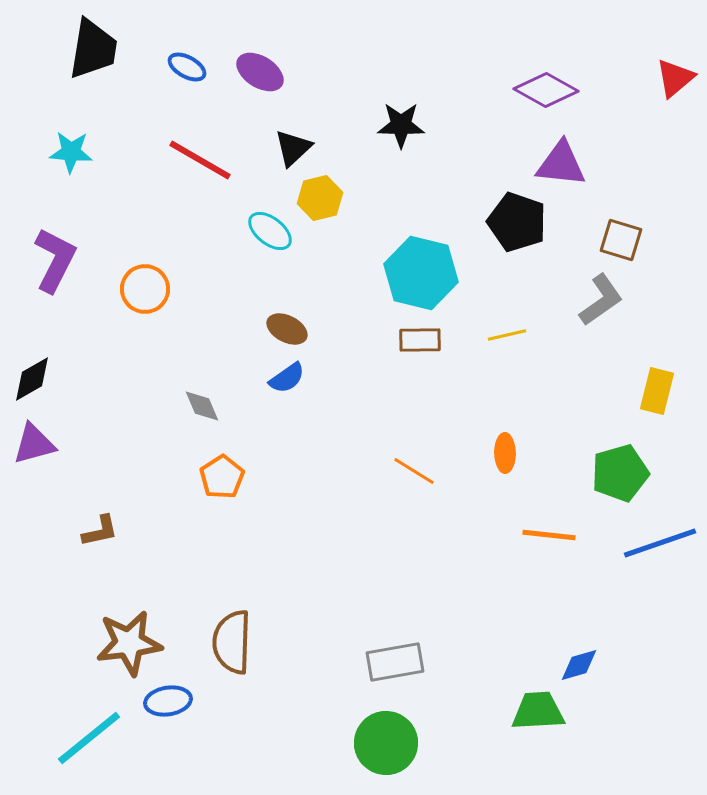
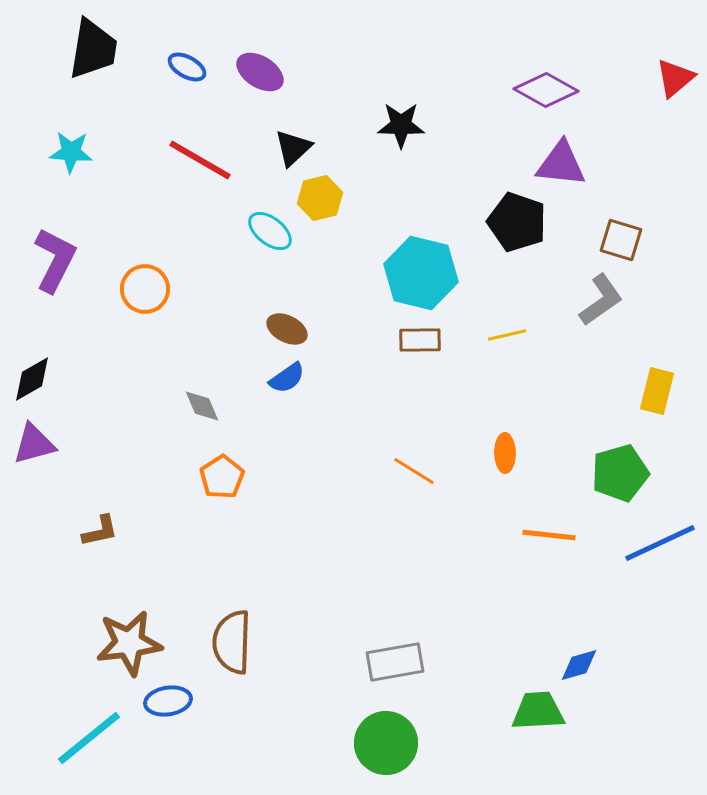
blue line at (660, 543): rotated 6 degrees counterclockwise
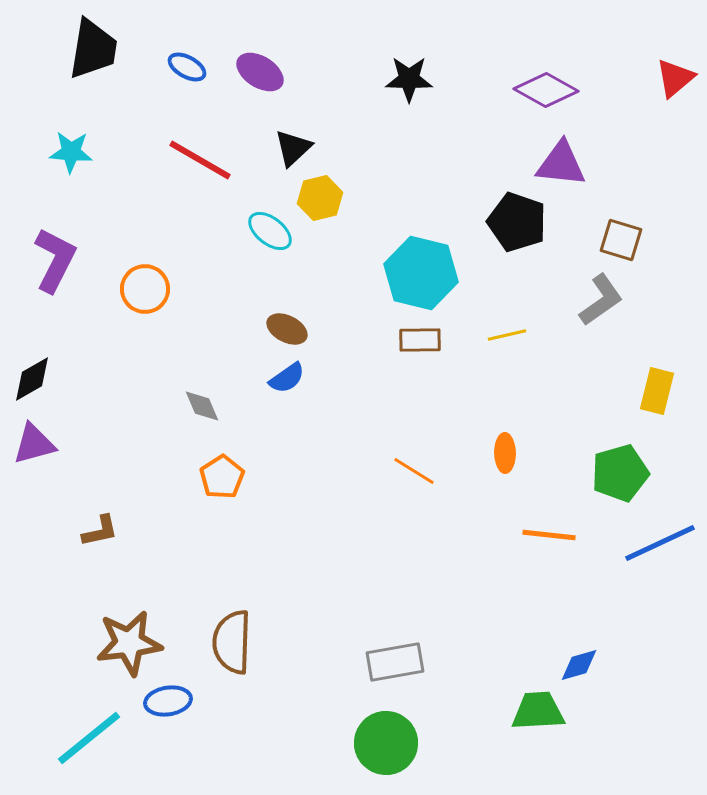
black star at (401, 125): moved 8 px right, 46 px up
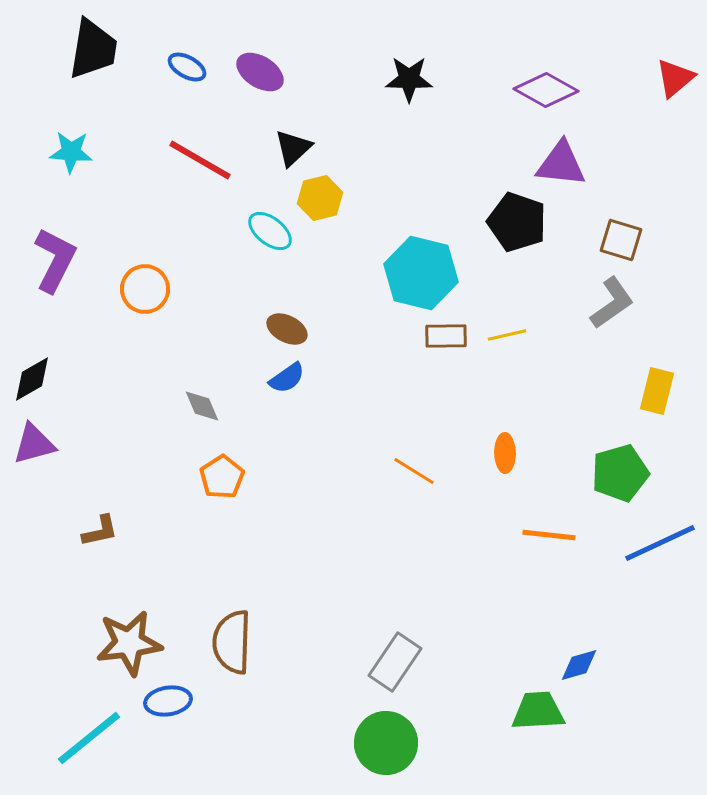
gray L-shape at (601, 300): moved 11 px right, 3 px down
brown rectangle at (420, 340): moved 26 px right, 4 px up
gray rectangle at (395, 662): rotated 46 degrees counterclockwise
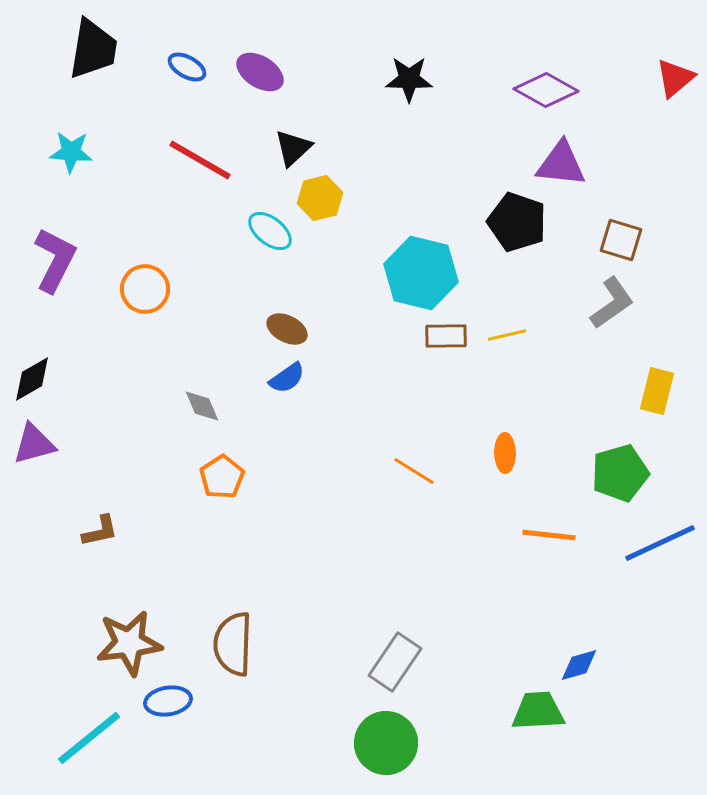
brown semicircle at (232, 642): moved 1 px right, 2 px down
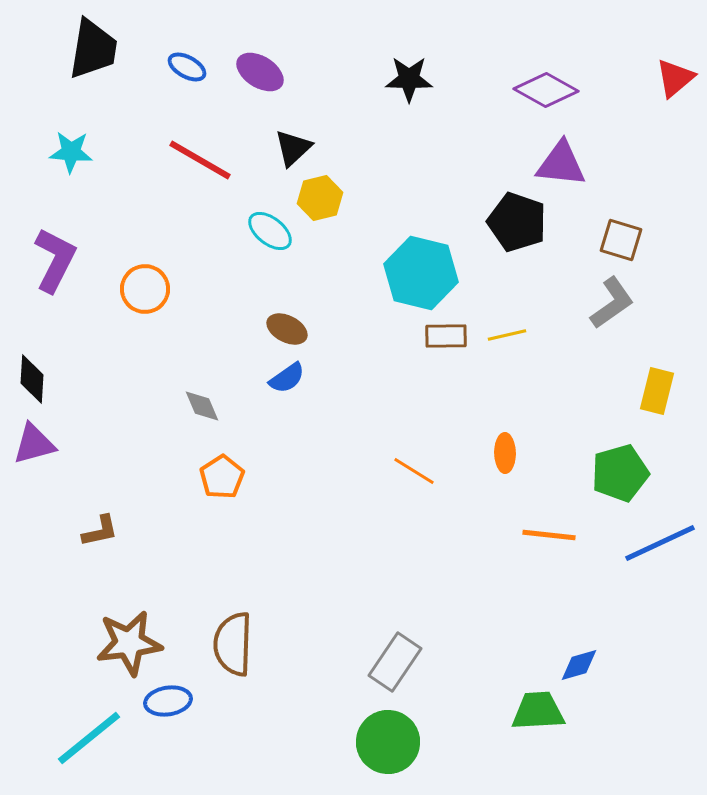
black diamond at (32, 379): rotated 57 degrees counterclockwise
green circle at (386, 743): moved 2 px right, 1 px up
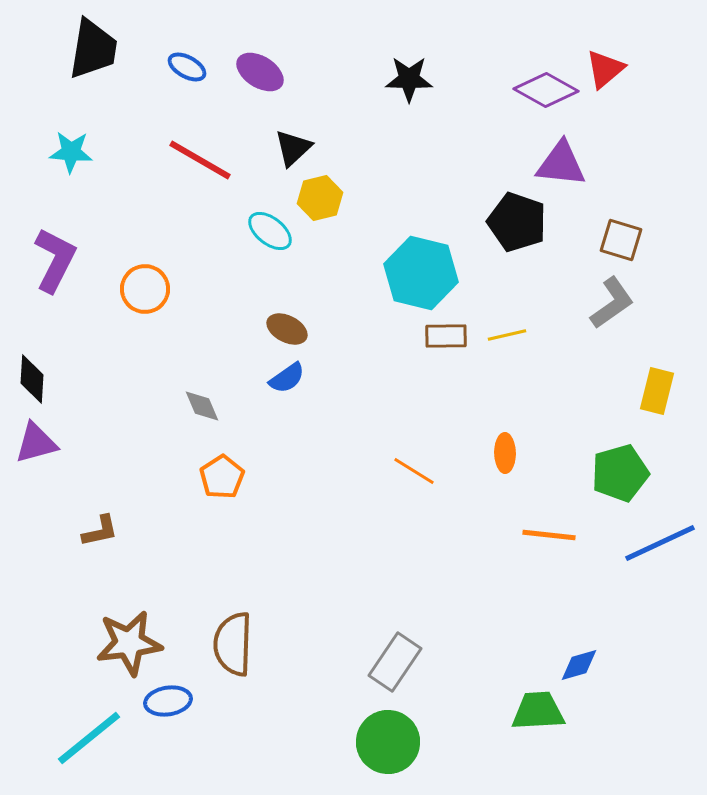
red triangle at (675, 78): moved 70 px left, 9 px up
purple triangle at (34, 444): moved 2 px right, 1 px up
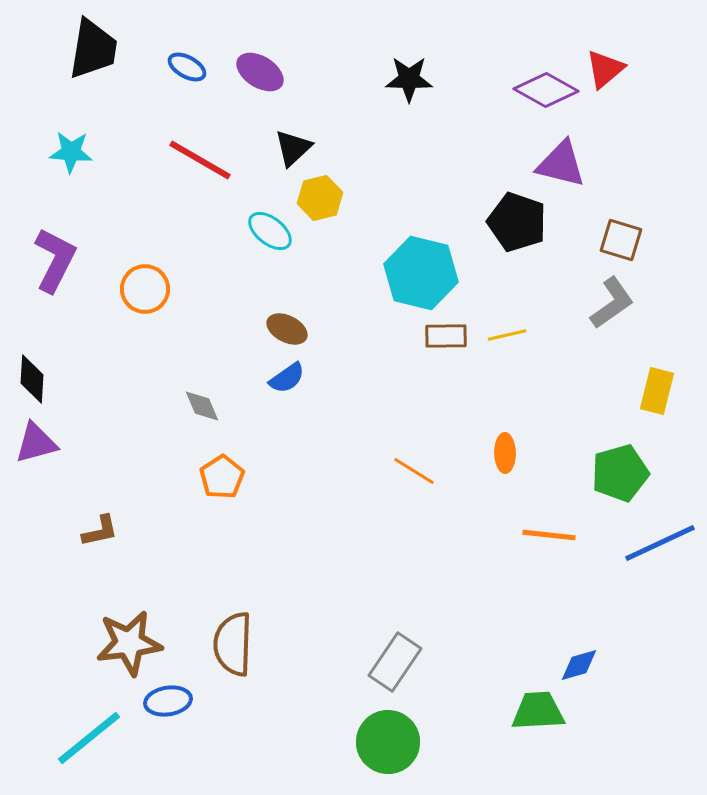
purple triangle at (561, 164): rotated 8 degrees clockwise
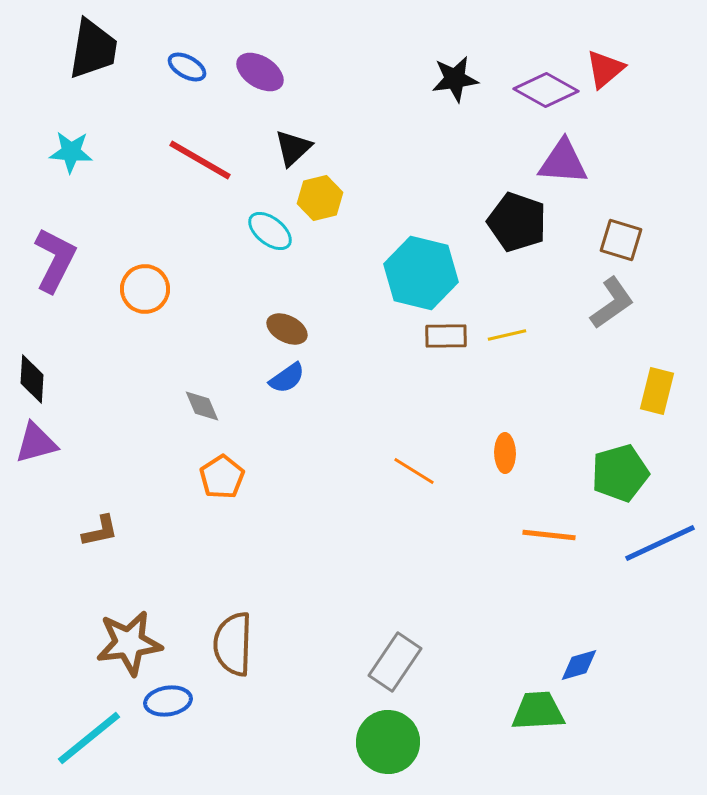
black star at (409, 79): moved 46 px right; rotated 9 degrees counterclockwise
purple triangle at (561, 164): moved 2 px right, 2 px up; rotated 10 degrees counterclockwise
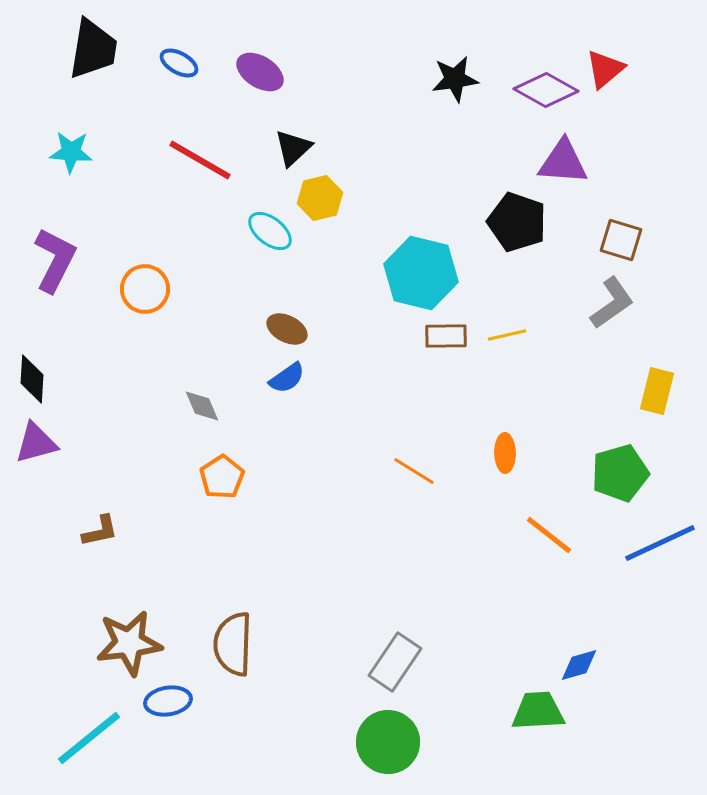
blue ellipse at (187, 67): moved 8 px left, 4 px up
orange line at (549, 535): rotated 32 degrees clockwise
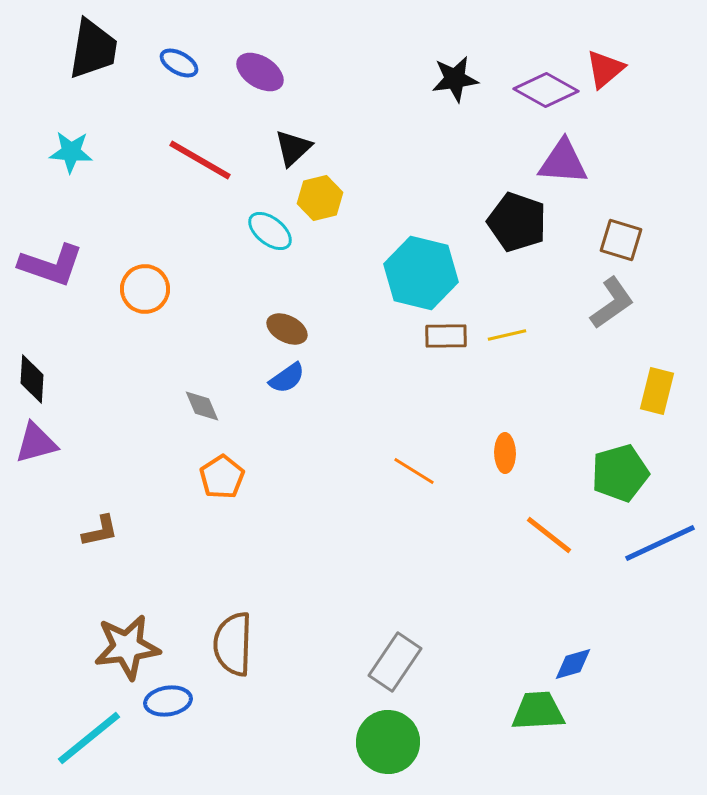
purple L-shape at (55, 260): moved 4 px left, 5 px down; rotated 82 degrees clockwise
brown star at (129, 643): moved 2 px left, 4 px down
blue diamond at (579, 665): moved 6 px left, 1 px up
